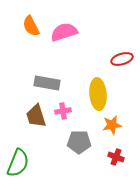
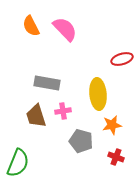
pink semicircle: moved 1 px right, 3 px up; rotated 64 degrees clockwise
gray pentagon: moved 2 px right, 1 px up; rotated 15 degrees clockwise
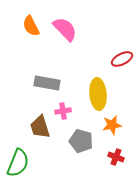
red ellipse: rotated 10 degrees counterclockwise
brown trapezoid: moved 4 px right, 11 px down
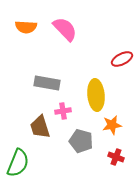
orange semicircle: moved 5 px left, 1 px down; rotated 60 degrees counterclockwise
yellow ellipse: moved 2 px left, 1 px down
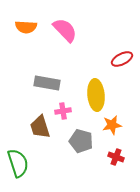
pink semicircle: moved 1 px down
green semicircle: rotated 40 degrees counterclockwise
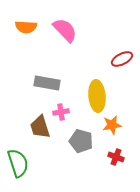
yellow ellipse: moved 1 px right, 1 px down
pink cross: moved 2 px left, 1 px down
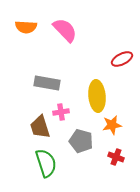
green semicircle: moved 28 px right
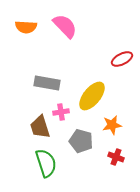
pink semicircle: moved 4 px up
yellow ellipse: moved 5 px left; rotated 44 degrees clockwise
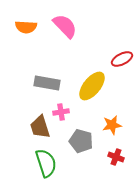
yellow ellipse: moved 10 px up
